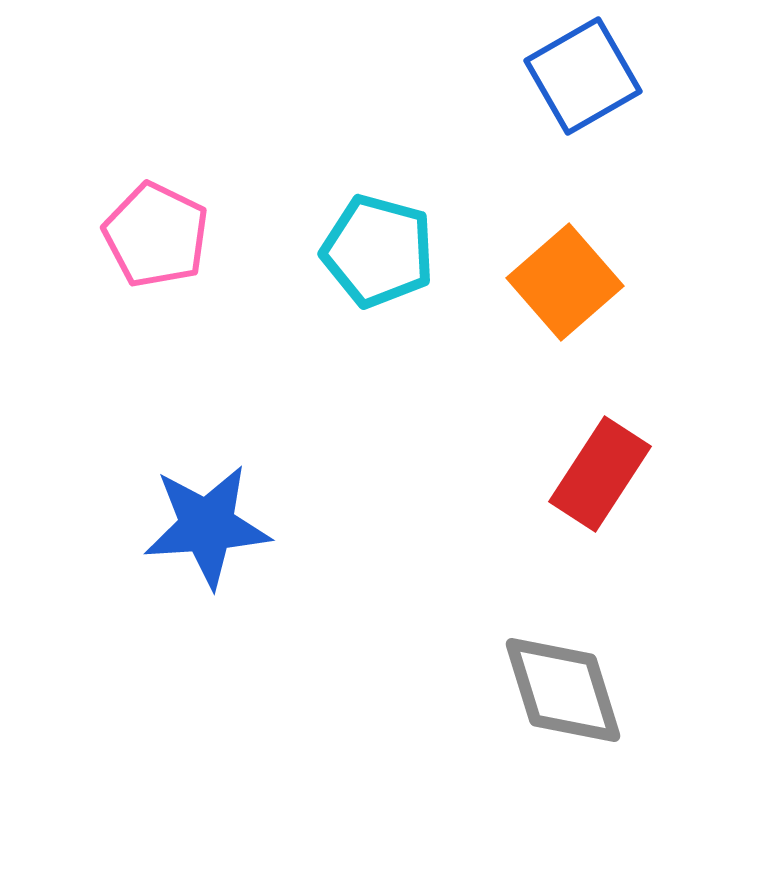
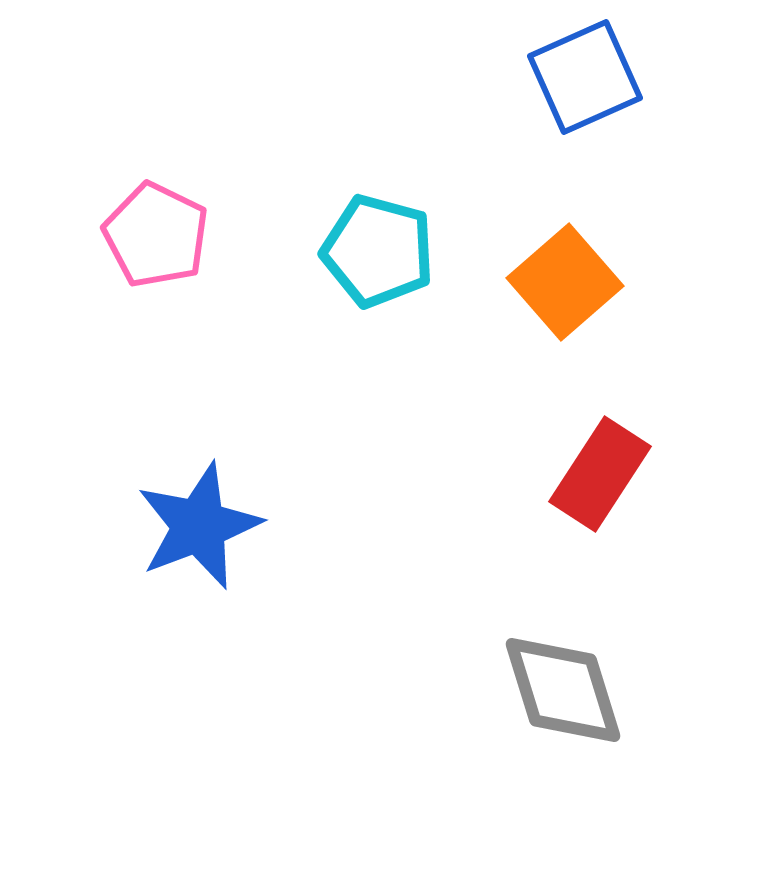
blue square: moved 2 px right, 1 px down; rotated 6 degrees clockwise
blue star: moved 8 px left; rotated 17 degrees counterclockwise
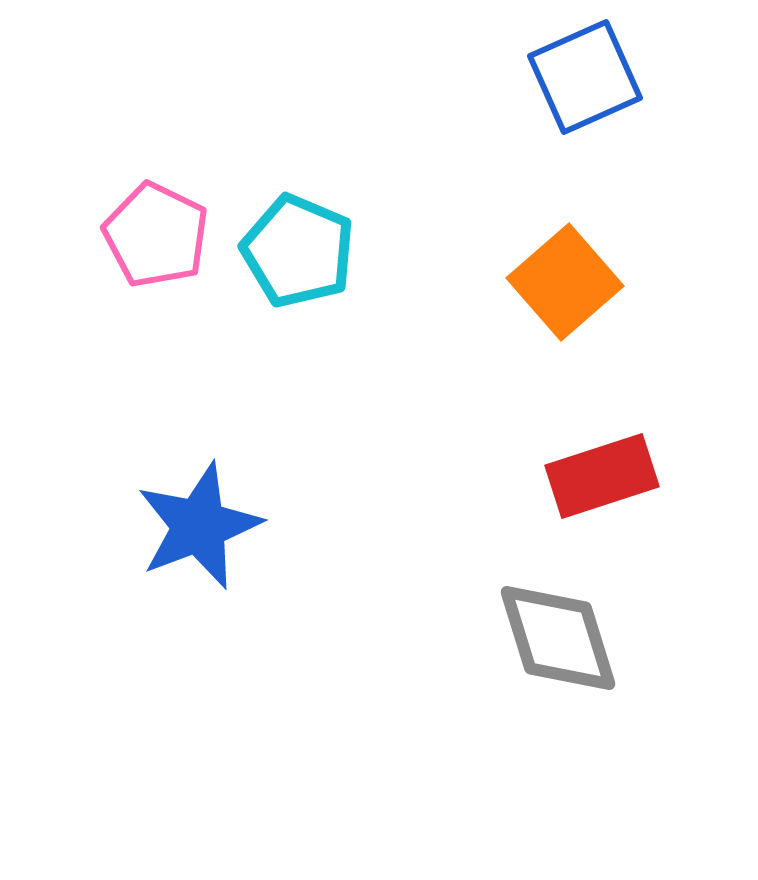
cyan pentagon: moved 80 px left; rotated 8 degrees clockwise
red rectangle: moved 2 px right, 2 px down; rotated 39 degrees clockwise
gray diamond: moved 5 px left, 52 px up
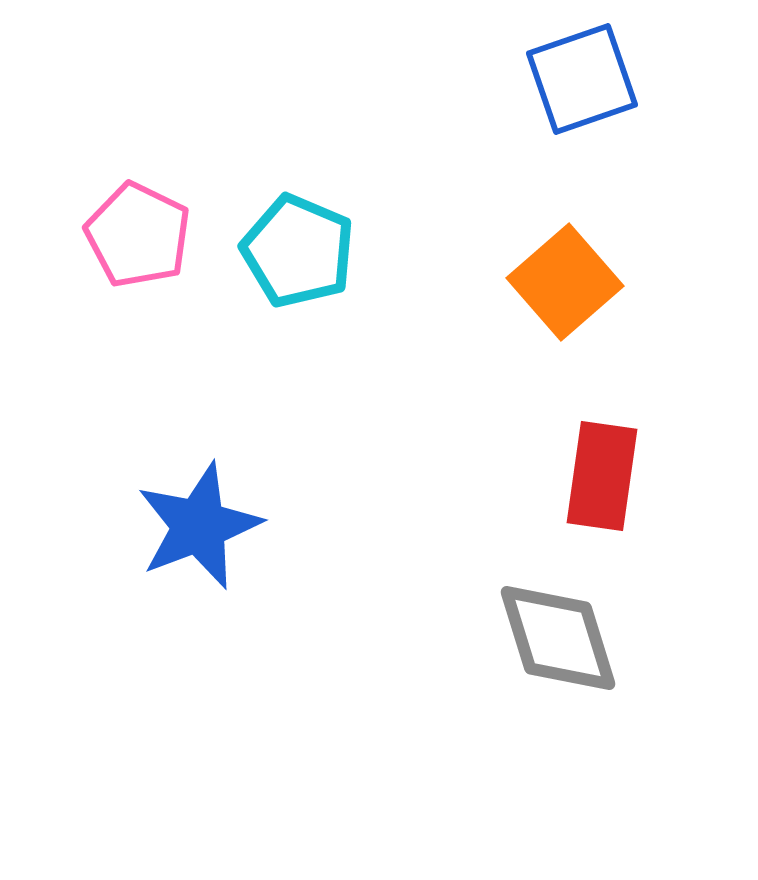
blue square: moved 3 px left, 2 px down; rotated 5 degrees clockwise
pink pentagon: moved 18 px left
red rectangle: rotated 64 degrees counterclockwise
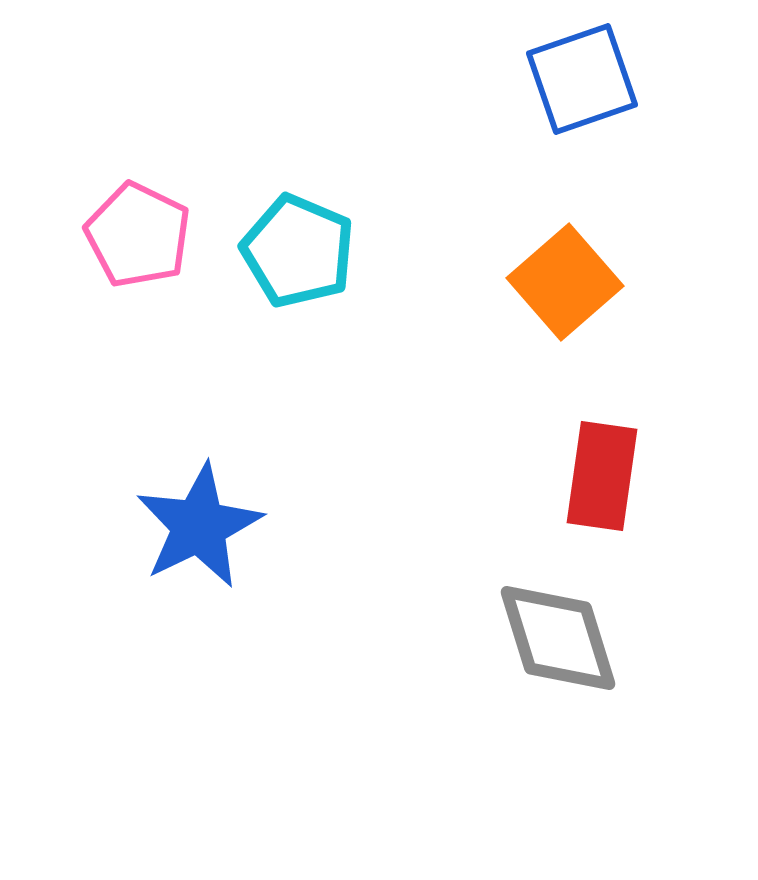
blue star: rotated 5 degrees counterclockwise
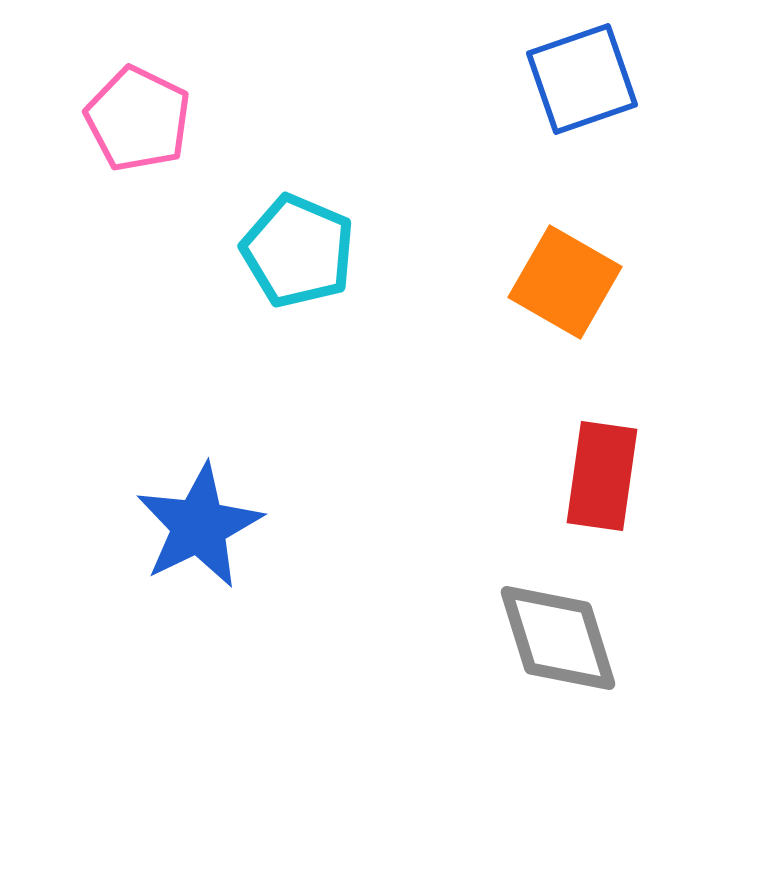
pink pentagon: moved 116 px up
orange square: rotated 19 degrees counterclockwise
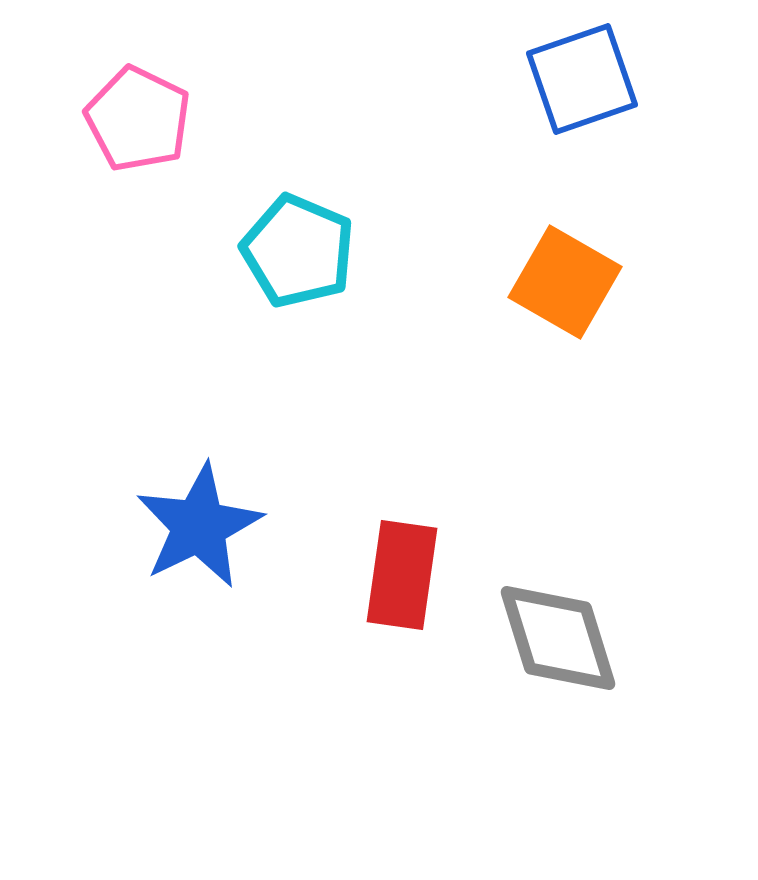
red rectangle: moved 200 px left, 99 px down
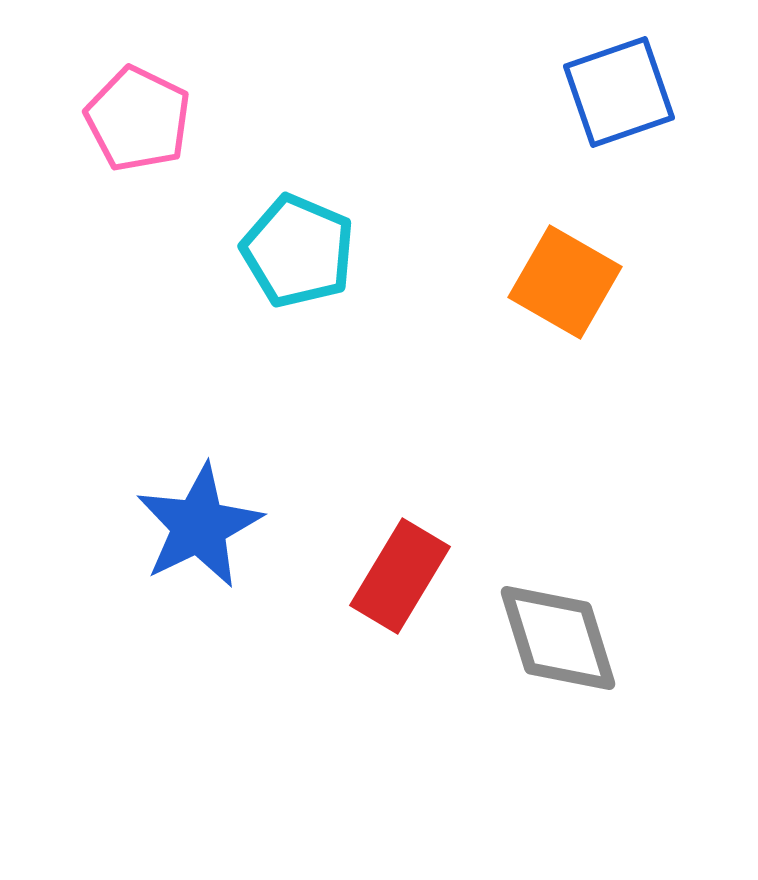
blue square: moved 37 px right, 13 px down
red rectangle: moved 2 px left, 1 px down; rotated 23 degrees clockwise
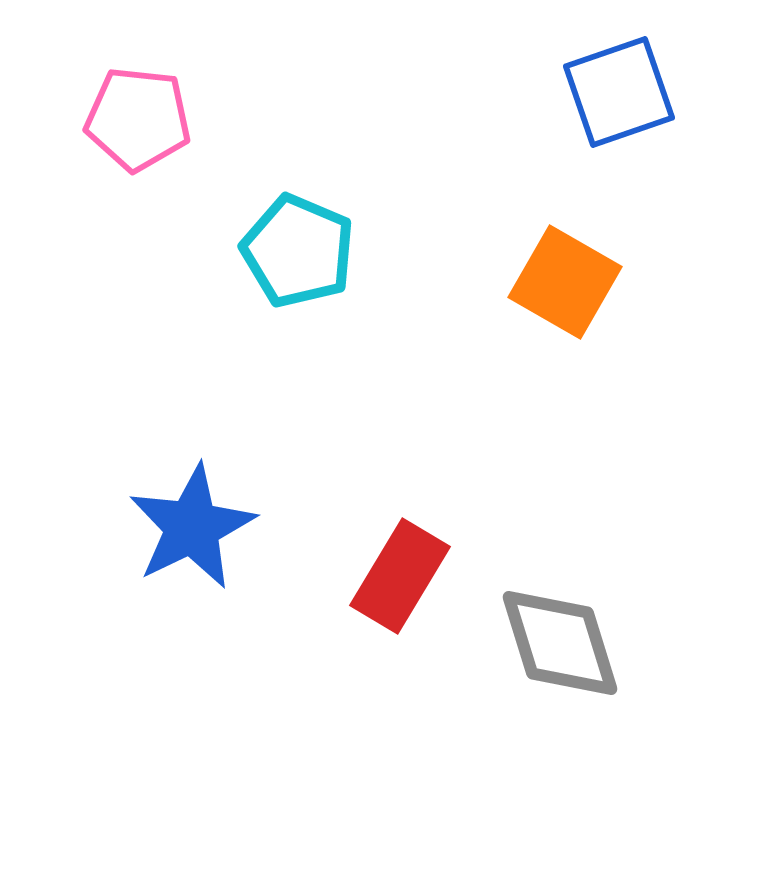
pink pentagon: rotated 20 degrees counterclockwise
blue star: moved 7 px left, 1 px down
gray diamond: moved 2 px right, 5 px down
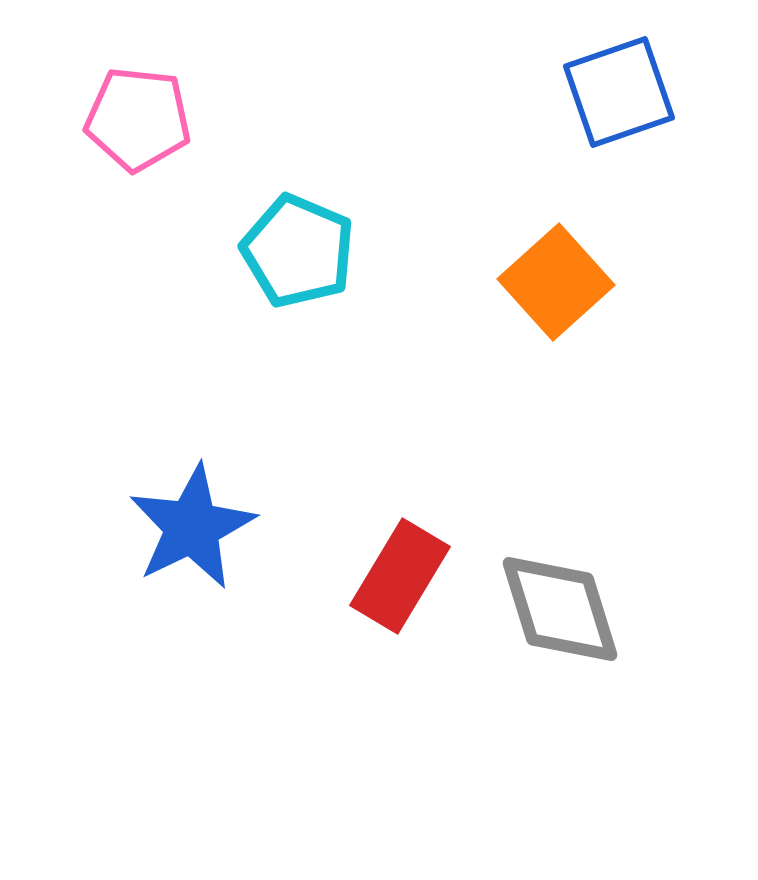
orange square: moved 9 px left; rotated 18 degrees clockwise
gray diamond: moved 34 px up
